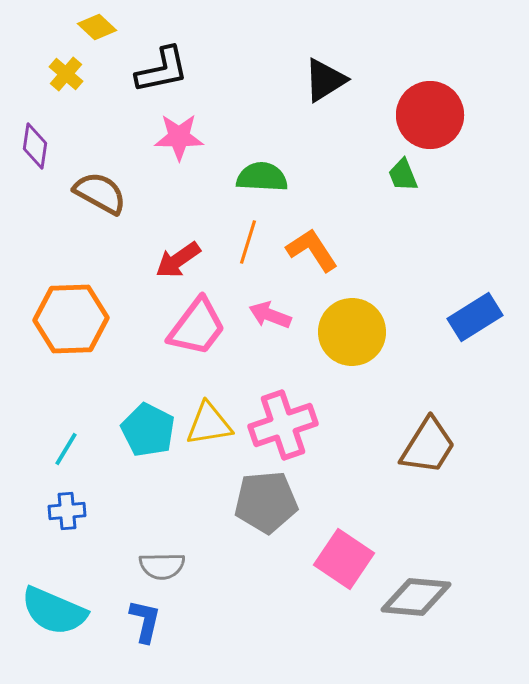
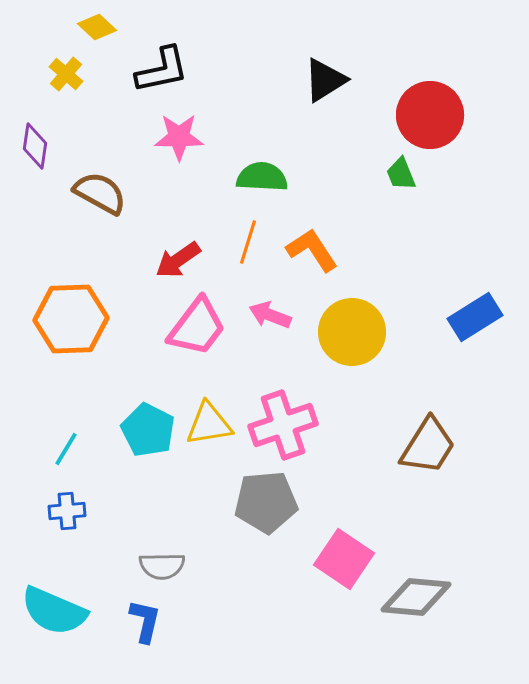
green trapezoid: moved 2 px left, 1 px up
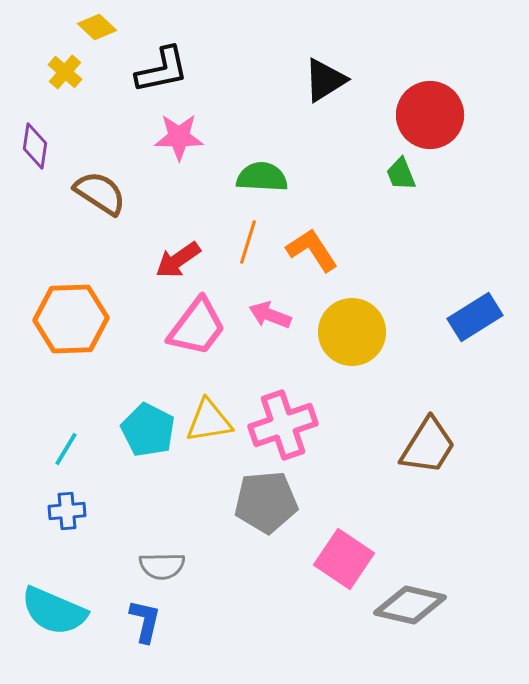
yellow cross: moved 1 px left, 2 px up
brown semicircle: rotated 4 degrees clockwise
yellow triangle: moved 3 px up
gray diamond: moved 6 px left, 8 px down; rotated 8 degrees clockwise
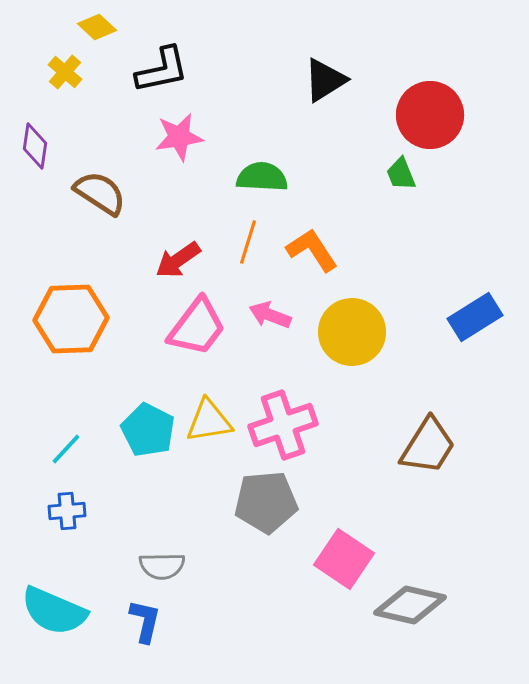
pink star: rotated 9 degrees counterclockwise
cyan line: rotated 12 degrees clockwise
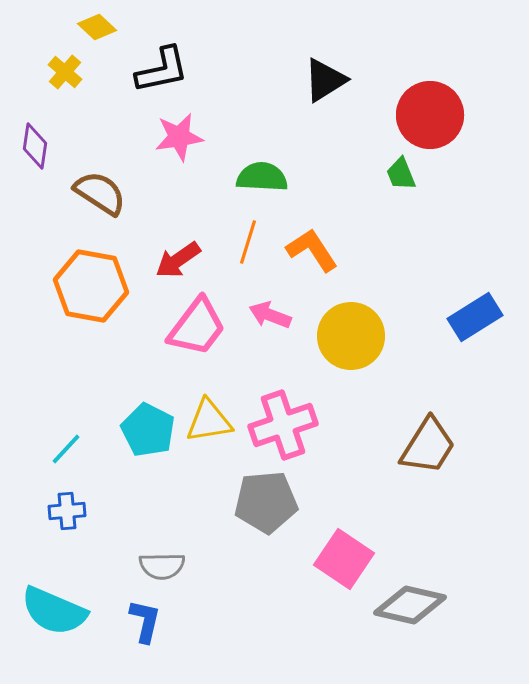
orange hexagon: moved 20 px right, 33 px up; rotated 12 degrees clockwise
yellow circle: moved 1 px left, 4 px down
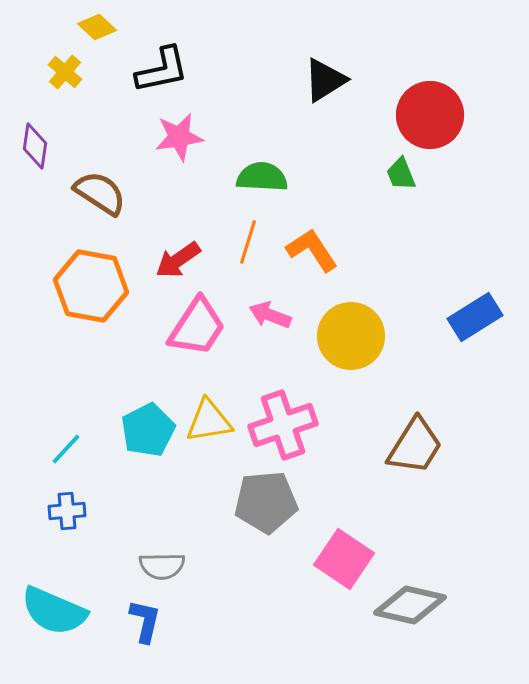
pink trapezoid: rotated 4 degrees counterclockwise
cyan pentagon: rotated 18 degrees clockwise
brown trapezoid: moved 13 px left
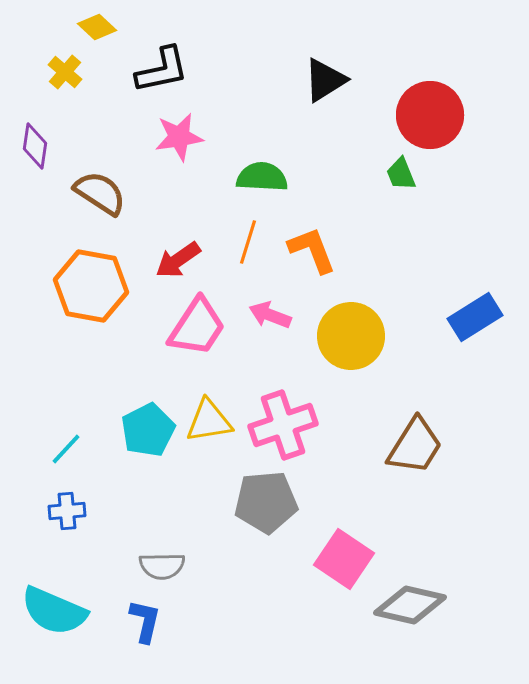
orange L-shape: rotated 12 degrees clockwise
